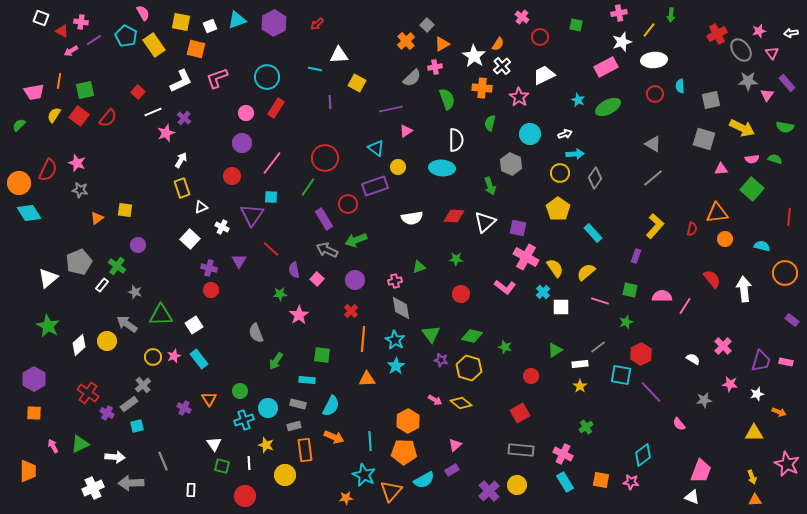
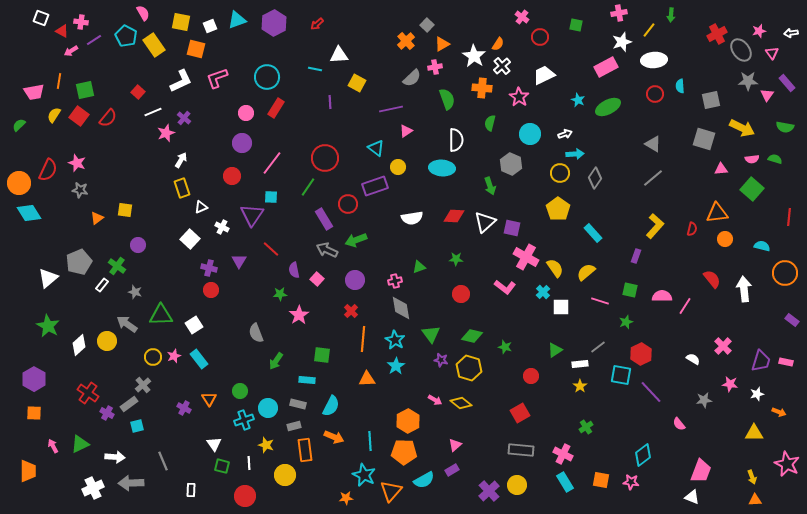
purple square at (518, 228): moved 6 px left
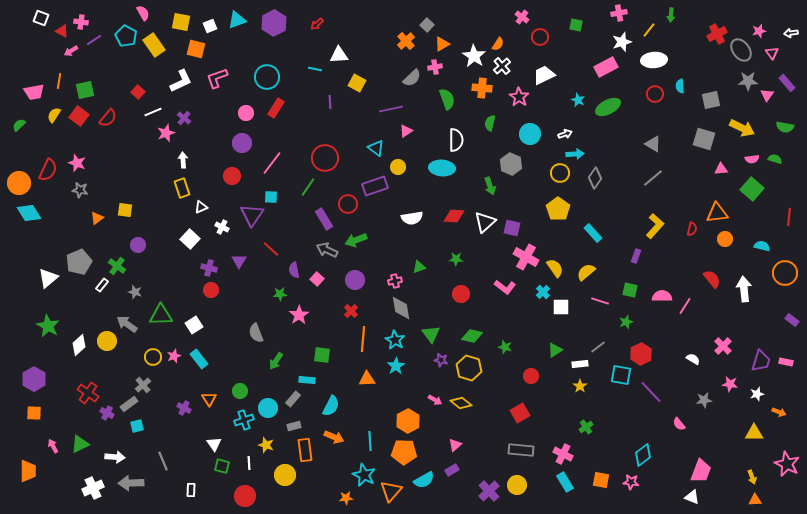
white arrow at (181, 160): moved 2 px right; rotated 35 degrees counterclockwise
gray rectangle at (298, 404): moved 5 px left, 5 px up; rotated 63 degrees counterclockwise
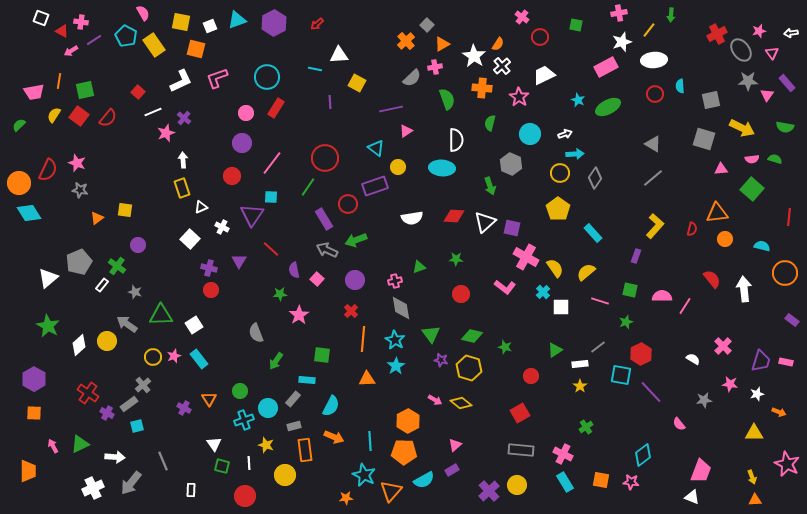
gray arrow at (131, 483): rotated 50 degrees counterclockwise
